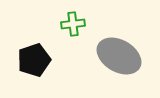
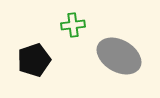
green cross: moved 1 px down
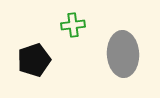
gray ellipse: moved 4 px right, 2 px up; rotated 57 degrees clockwise
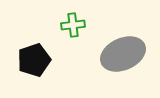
gray ellipse: rotated 69 degrees clockwise
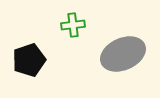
black pentagon: moved 5 px left
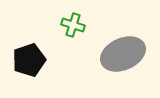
green cross: rotated 25 degrees clockwise
